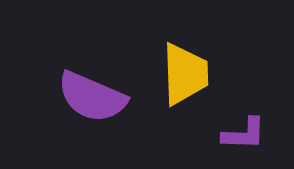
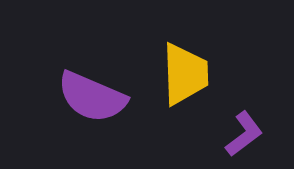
purple L-shape: rotated 39 degrees counterclockwise
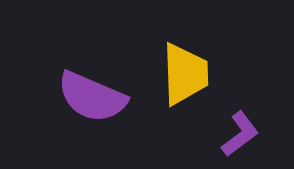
purple L-shape: moved 4 px left
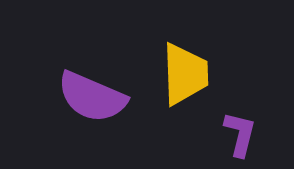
purple L-shape: rotated 39 degrees counterclockwise
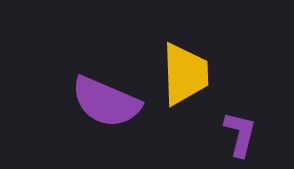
purple semicircle: moved 14 px right, 5 px down
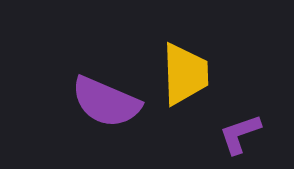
purple L-shape: rotated 123 degrees counterclockwise
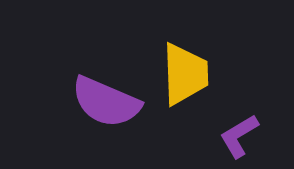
purple L-shape: moved 1 px left, 2 px down; rotated 12 degrees counterclockwise
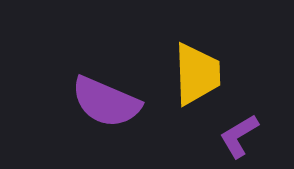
yellow trapezoid: moved 12 px right
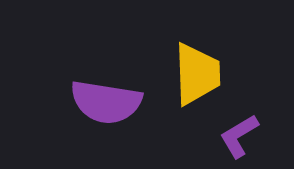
purple semicircle: rotated 14 degrees counterclockwise
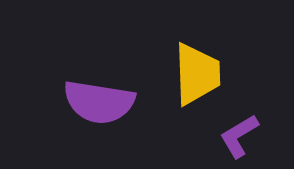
purple semicircle: moved 7 px left
